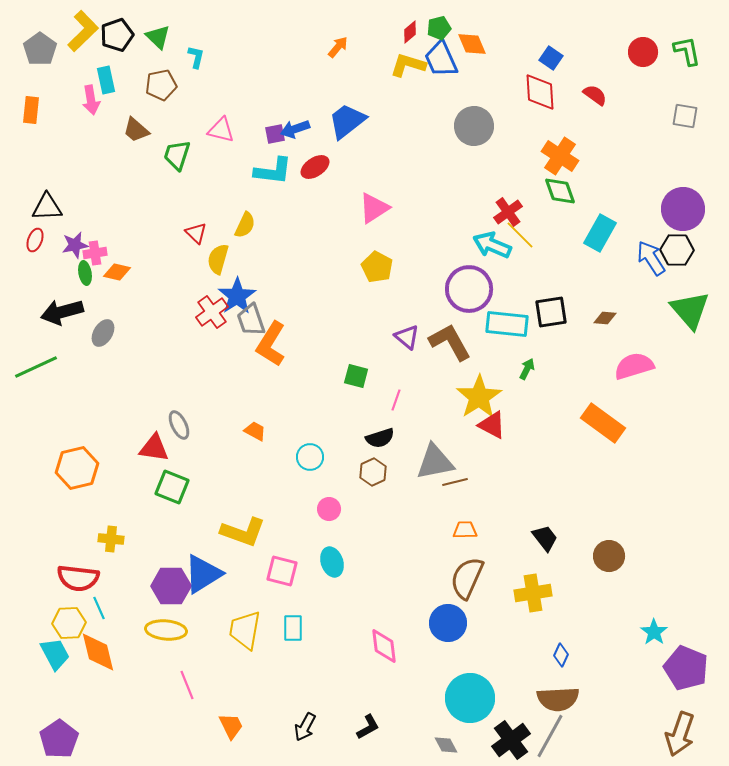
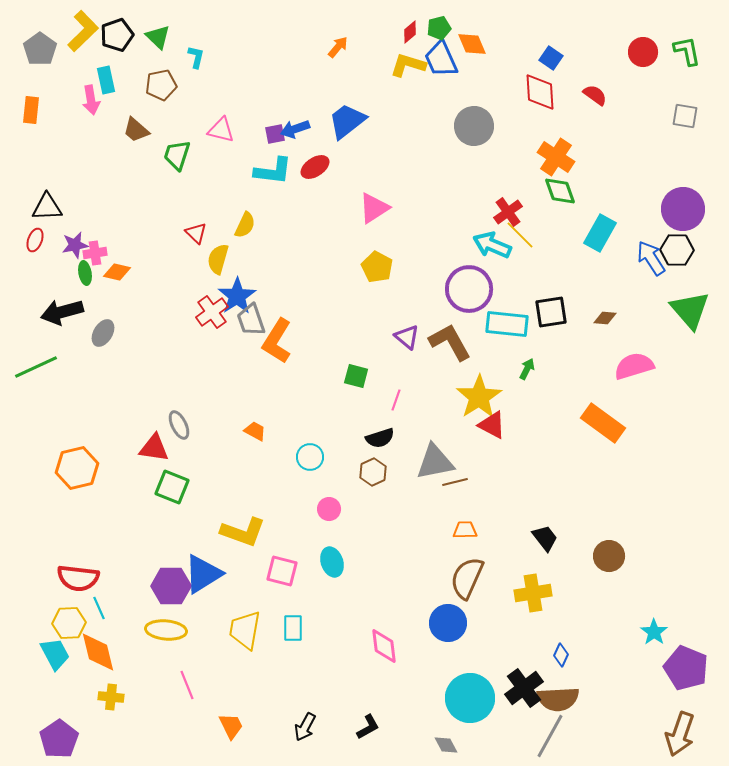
orange cross at (560, 156): moved 4 px left, 1 px down
orange L-shape at (271, 344): moved 6 px right, 3 px up
yellow cross at (111, 539): moved 158 px down
black cross at (511, 740): moved 13 px right, 52 px up
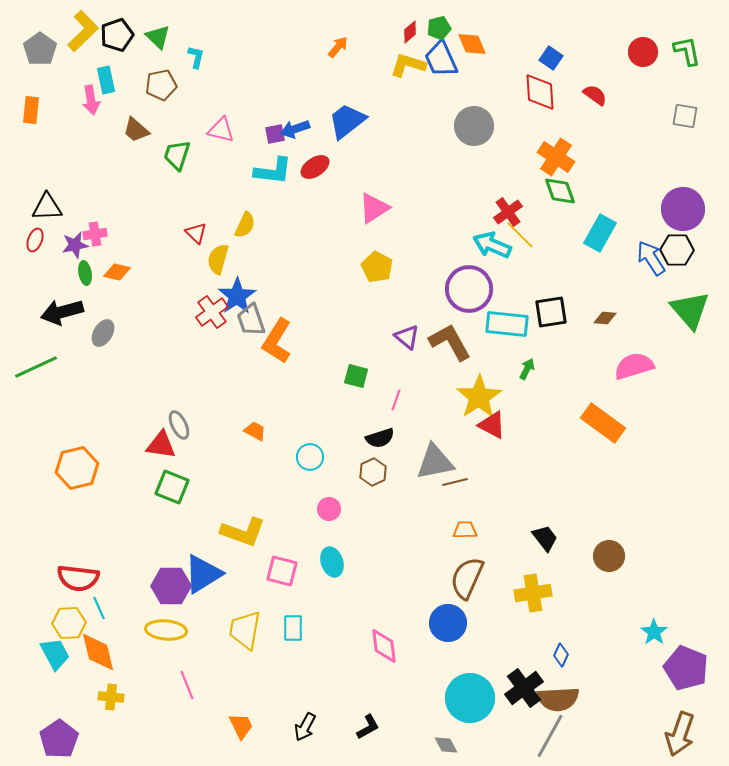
pink cross at (95, 253): moved 19 px up
red triangle at (154, 448): moved 7 px right, 3 px up
orange trapezoid at (231, 726): moved 10 px right
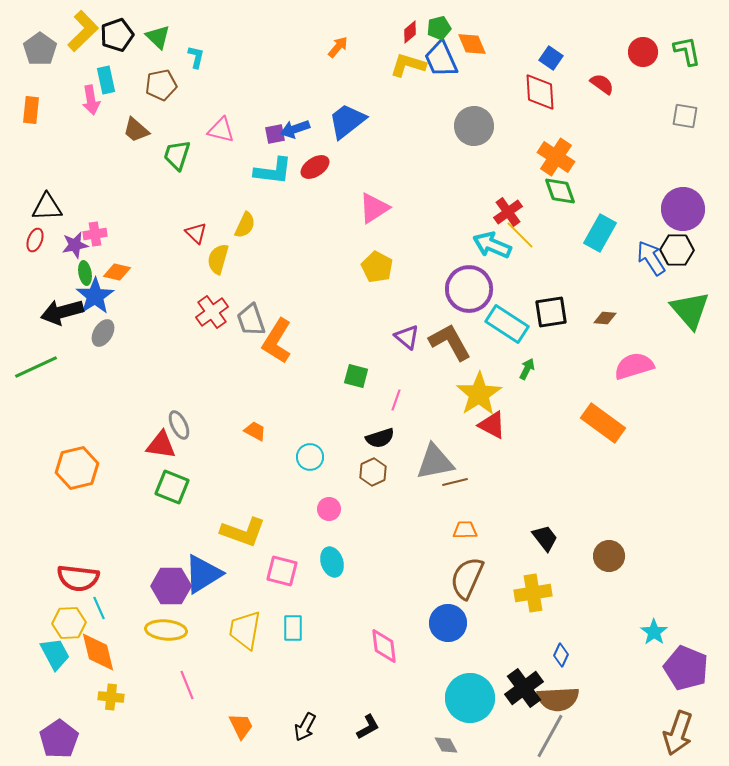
red semicircle at (595, 95): moved 7 px right, 11 px up
blue star at (237, 296): moved 142 px left
cyan rectangle at (507, 324): rotated 27 degrees clockwise
yellow star at (479, 397): moved 3 px up
brown arrow at (680, 734): moved 2 px left, 1 px up
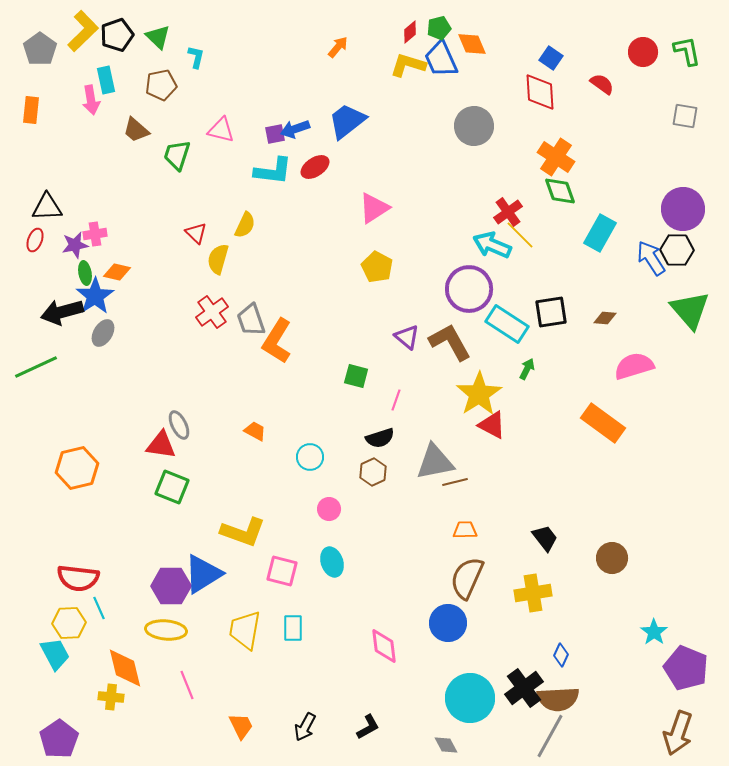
brown circle at (609, 556): moved 3 px right, 2 px down
orange diamond at (98, 652): moved 27 px right, 16 px down
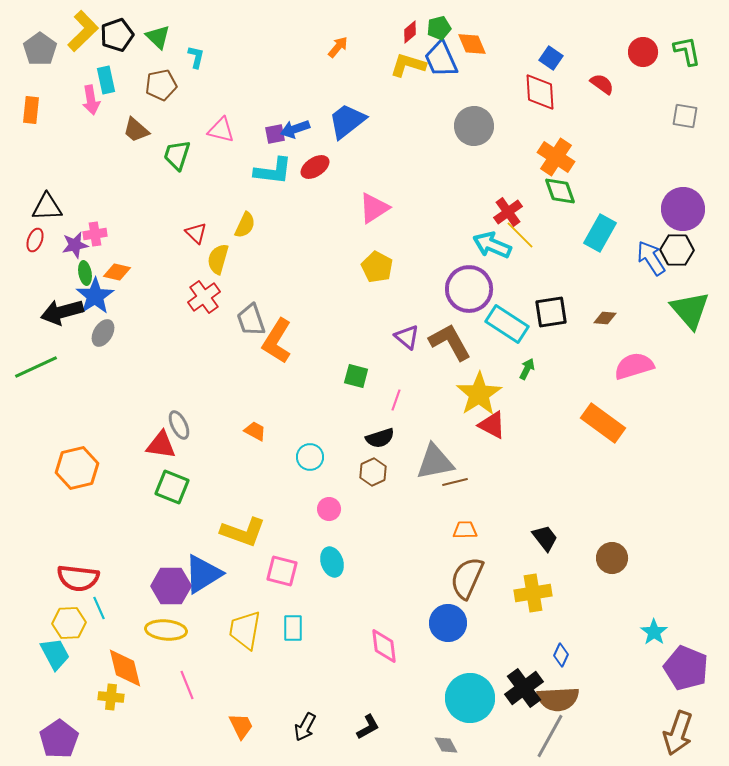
red cross at (212, 312): moved 8 px left, 15 px up
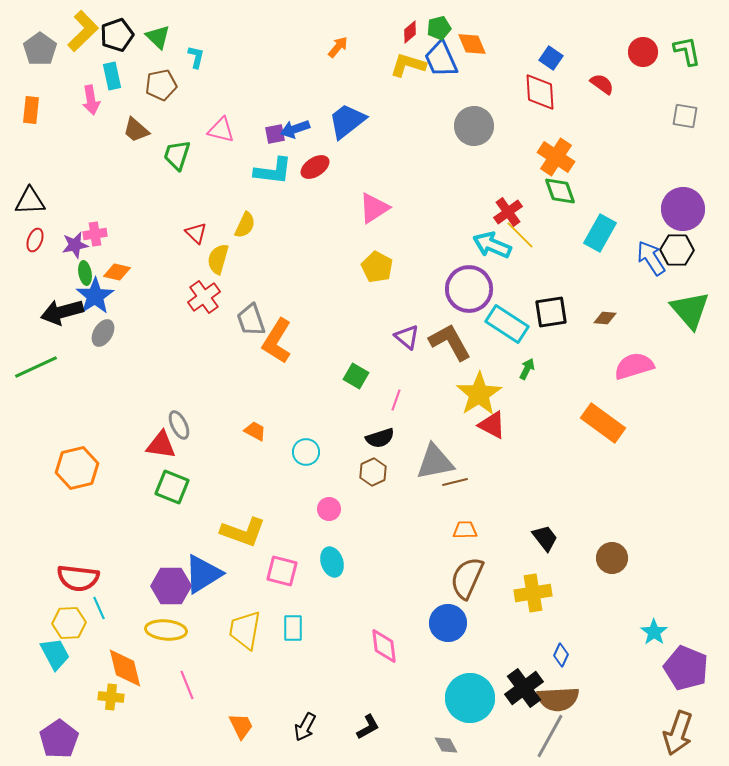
cyan rectangle at (106, 80): moved 6 px right, 4 px up
black triangle at (47, 207): moved 17 px left, 6 px up
green square at (356, 376): rotated 15 degrees clockwise
cyan circle at (310, 457): moved 4 px left, 5 px up
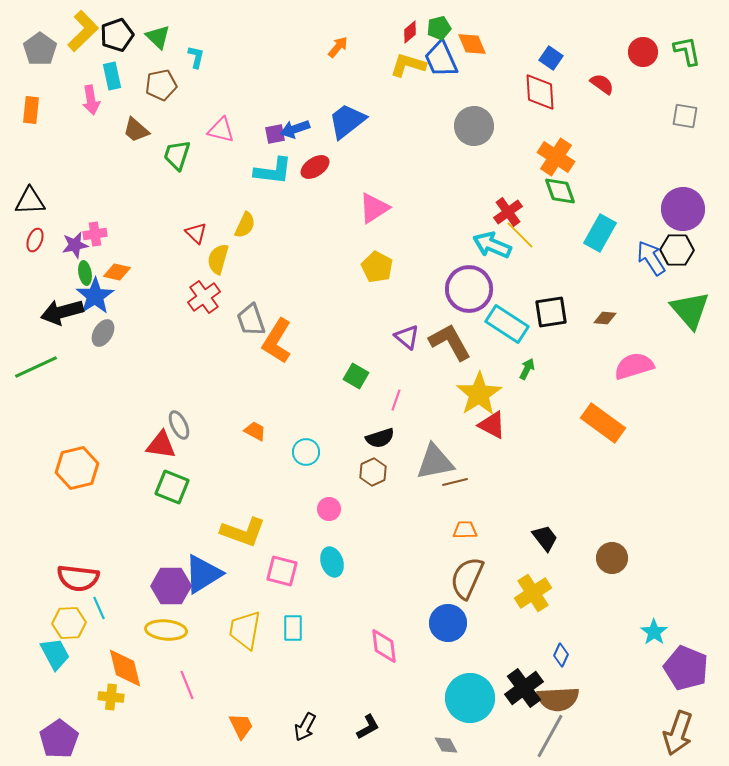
yellow cross at (533, 593): rotated 24 degrees counterclockwise
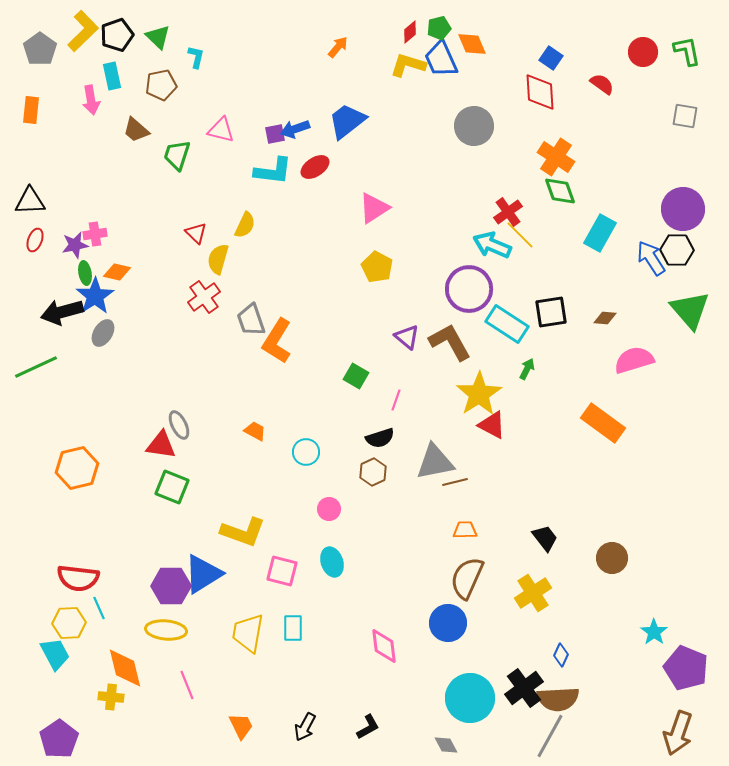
pink semicircle at (634, 366): moved 6 px up
yellow trapezoid at (245, 630): moved 3 px right, 3 px down
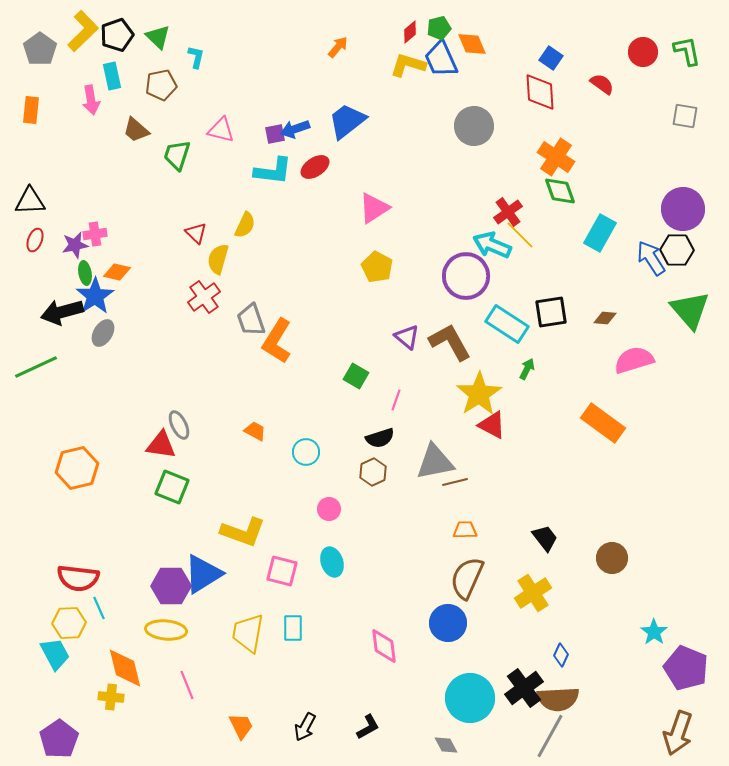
purple circle at (469, 289): moved 3 px left, 13 px up
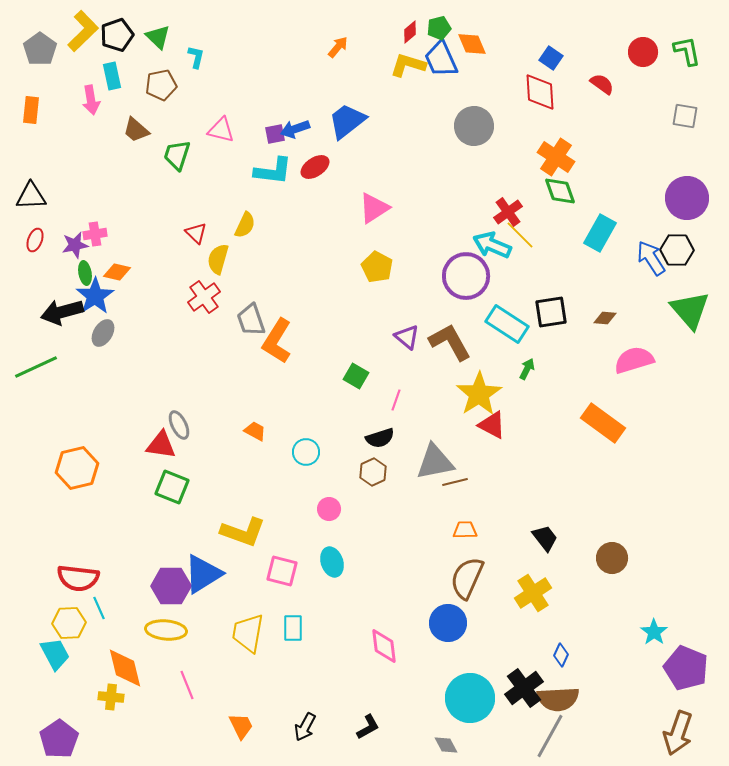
black triangle at (30, 201): moved 1 px right, 5 px up
purple circle at (683, 209): moved 4 px right, 11 px up
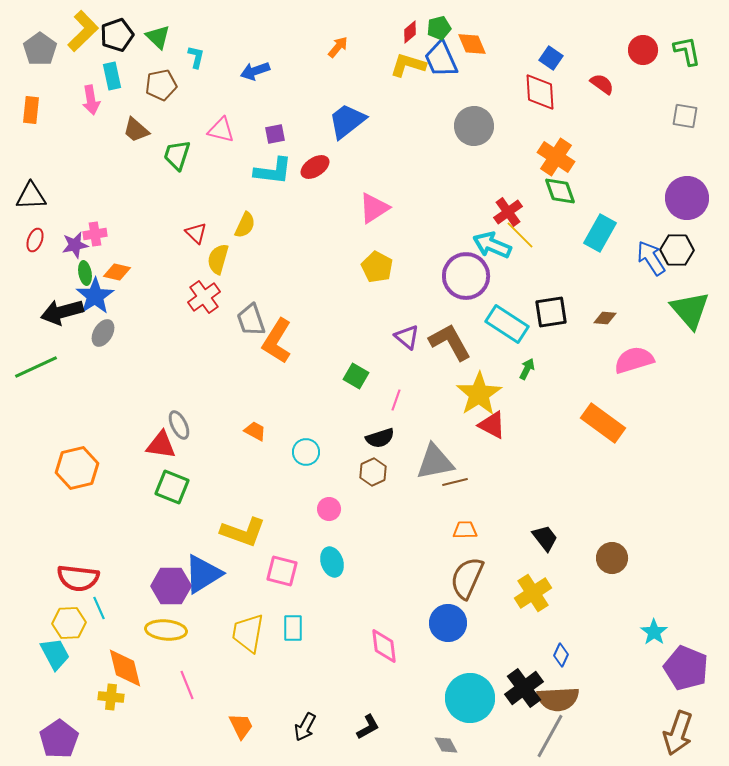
red circle at (643, 52): moved 2 px up
blue arrow at (295, 129): moved 40 px left, 58 px up
